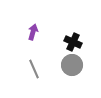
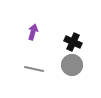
gray line: rotated 54 degrees counterclockwise
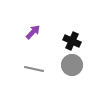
purple arrow: rotated 28 degrees clockwise
black cross: moved 1 px left, 1 px up
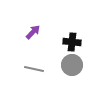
black cross: moved 1 px down; rotated 18 degrees counterclockwise
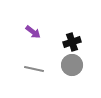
purple arrow: rotated 84 degrees clockwise
black cross: rotated 24 degrees counterclockwise
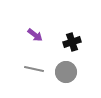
purple arrow: moved 2 px right, 3 px down
gray circle: moved 6 px left, 7 px down
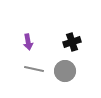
purple arrow: moved 7 px left, 7 px down; rotated 42 degrees clockwise
gray circle: moved 1 px left, 1 px up
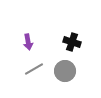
black cross: rotated 36 degrees clockwise
gray line: rotated 42 degrees counterclockwise
